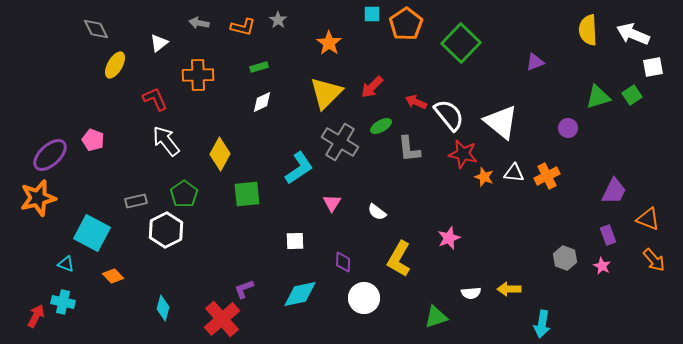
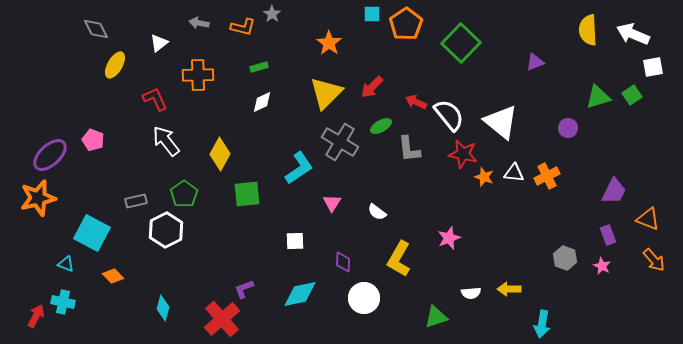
gray star at (278, 20): moved 6 px left, 6 px up
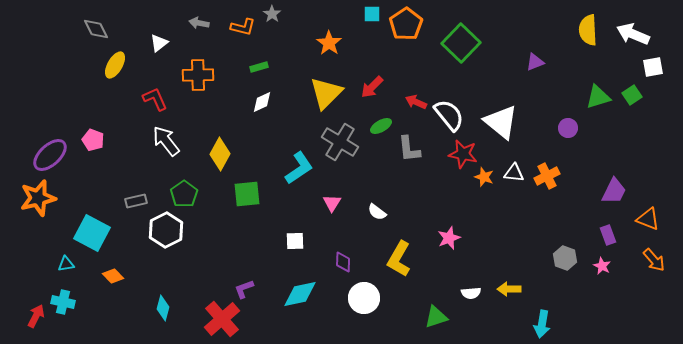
cyan triangle at (66, 264): rotated 30 degrees counterclockwise
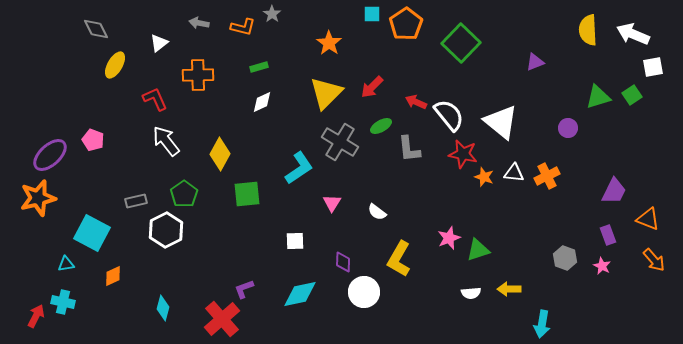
orange diamond at (113, 276): rotated 70 degrees counterclockwise
white circle at (364, 298): moved 6 px up
green triangle at (436, 317): moved 42 px right, 67 px up
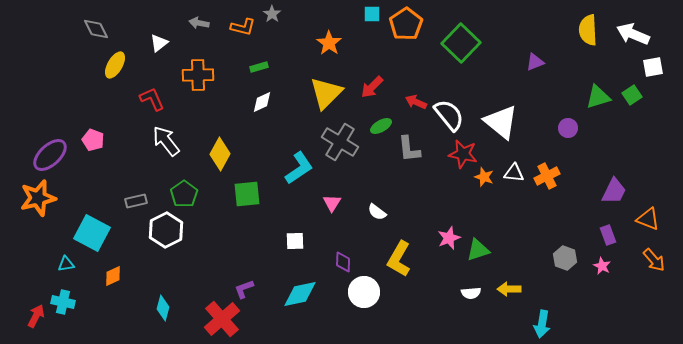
red L-shape at (155, 99): moved 3 px left
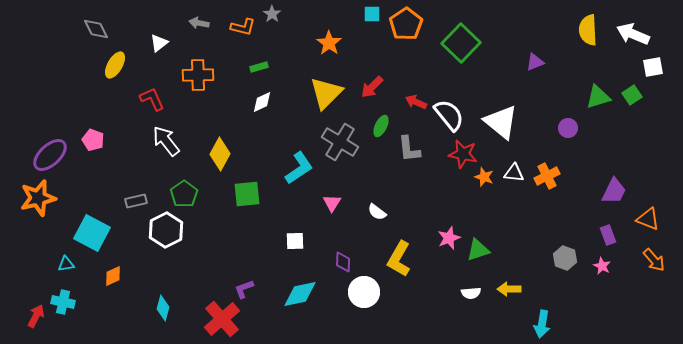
green ellipse at (381, 126): rotated 35 degrees counterclockwise
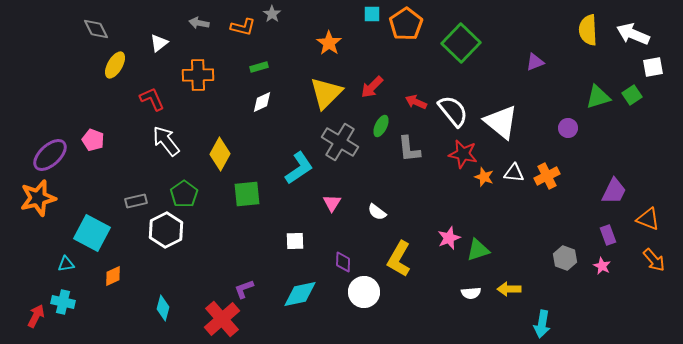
white semicircle at (449, 115): moved 4 px right, 4 px up
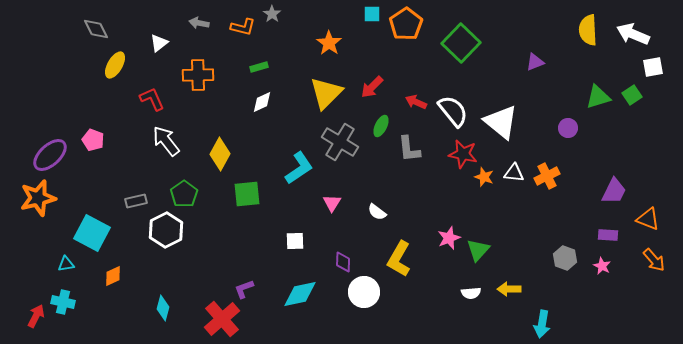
purple rectangle at (608, 235): rotated 66 degrees counterclockwise
green triangle at (478, 250): rotated 30 degrees counterclockwise
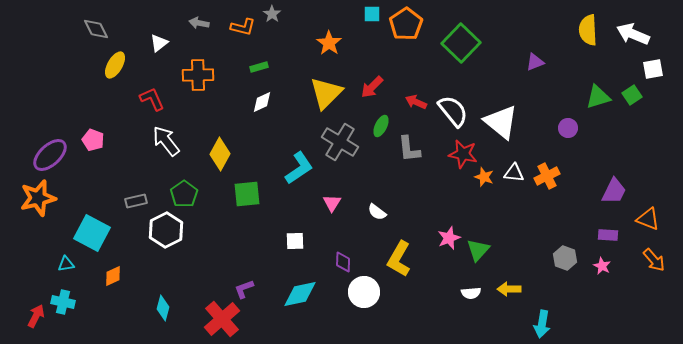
white square at (653, 67): moved 2 px down
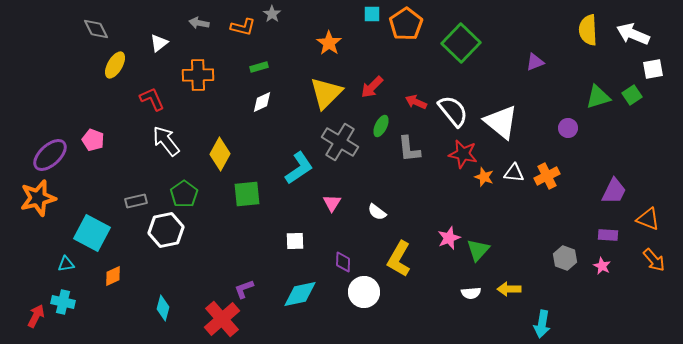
white hexagon at (166, 230): rotated 16 degrees clockwise
